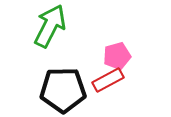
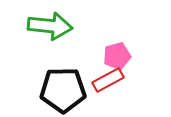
green arrow: rotated 69 degrees clockwise
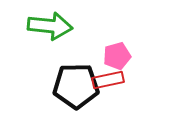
red rectangle: rotated 16 degrees clockwise
black pentagon: moved 13 px right, 4 px up
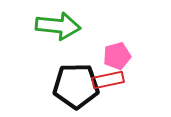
green arrow: moved 8 px right
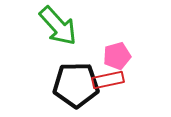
green arrow: rotated 42 degrees clockwise
black pentagon: moved 1 px up
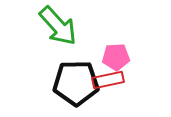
pink pentagon: moved 1 px left, 1 px down; rotated 12 degrees clockwise
black pentagon: moved 2 px up
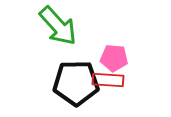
pink pentagon: moved 2 px left, 1 px down; rotated 8 degrees clockwise
red rectangle: rotated 16 degrees clockwise
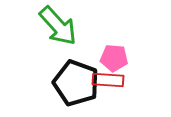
black pentagon: rotated 21 degrees clockwise
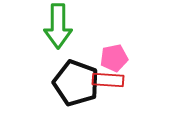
green arrow: rotated 42 degrees clockwise
pink pentagon: rotated 16 degrees counterclockwise
